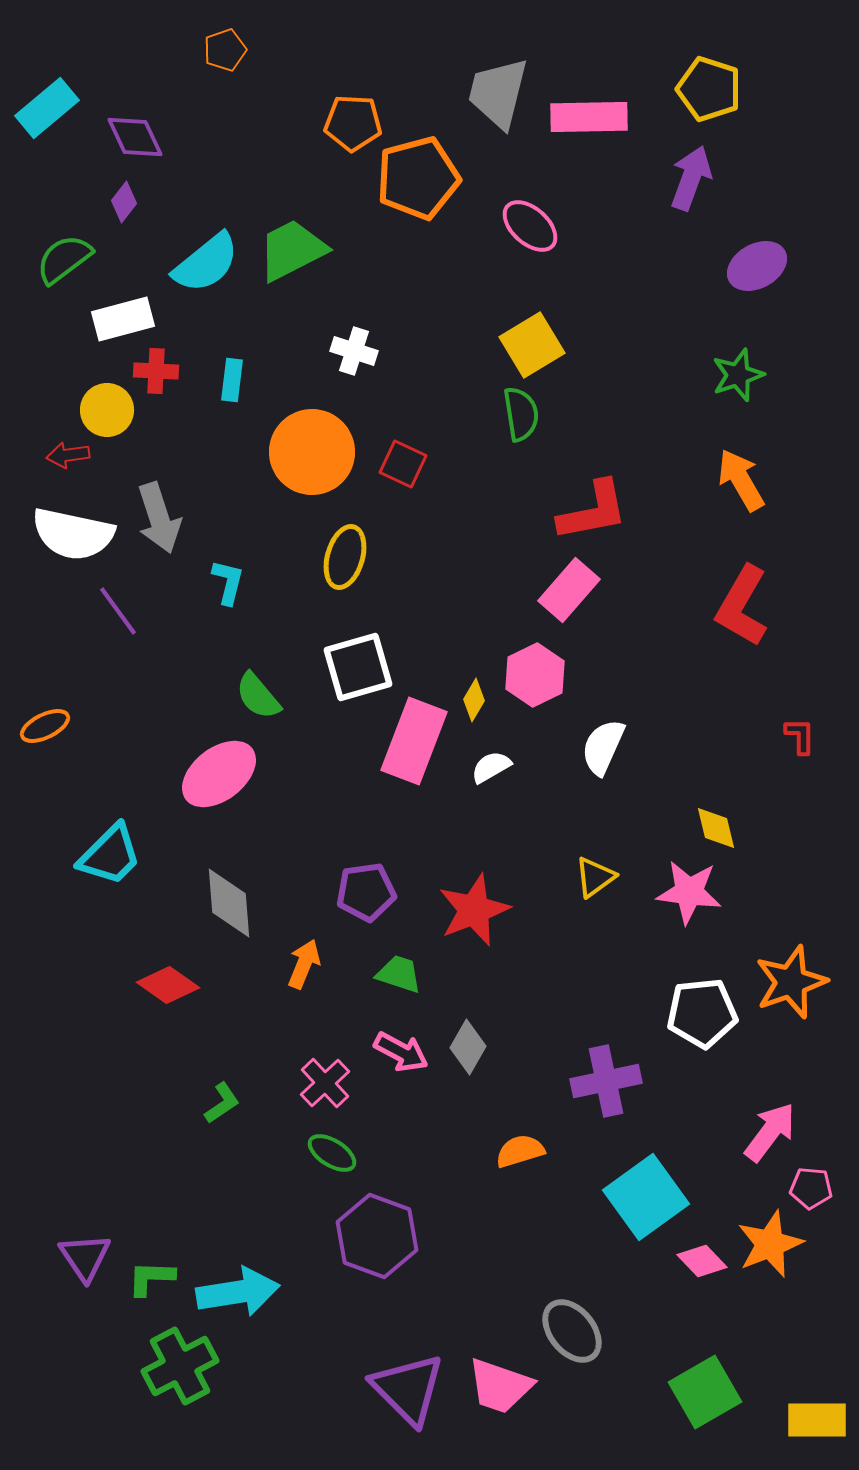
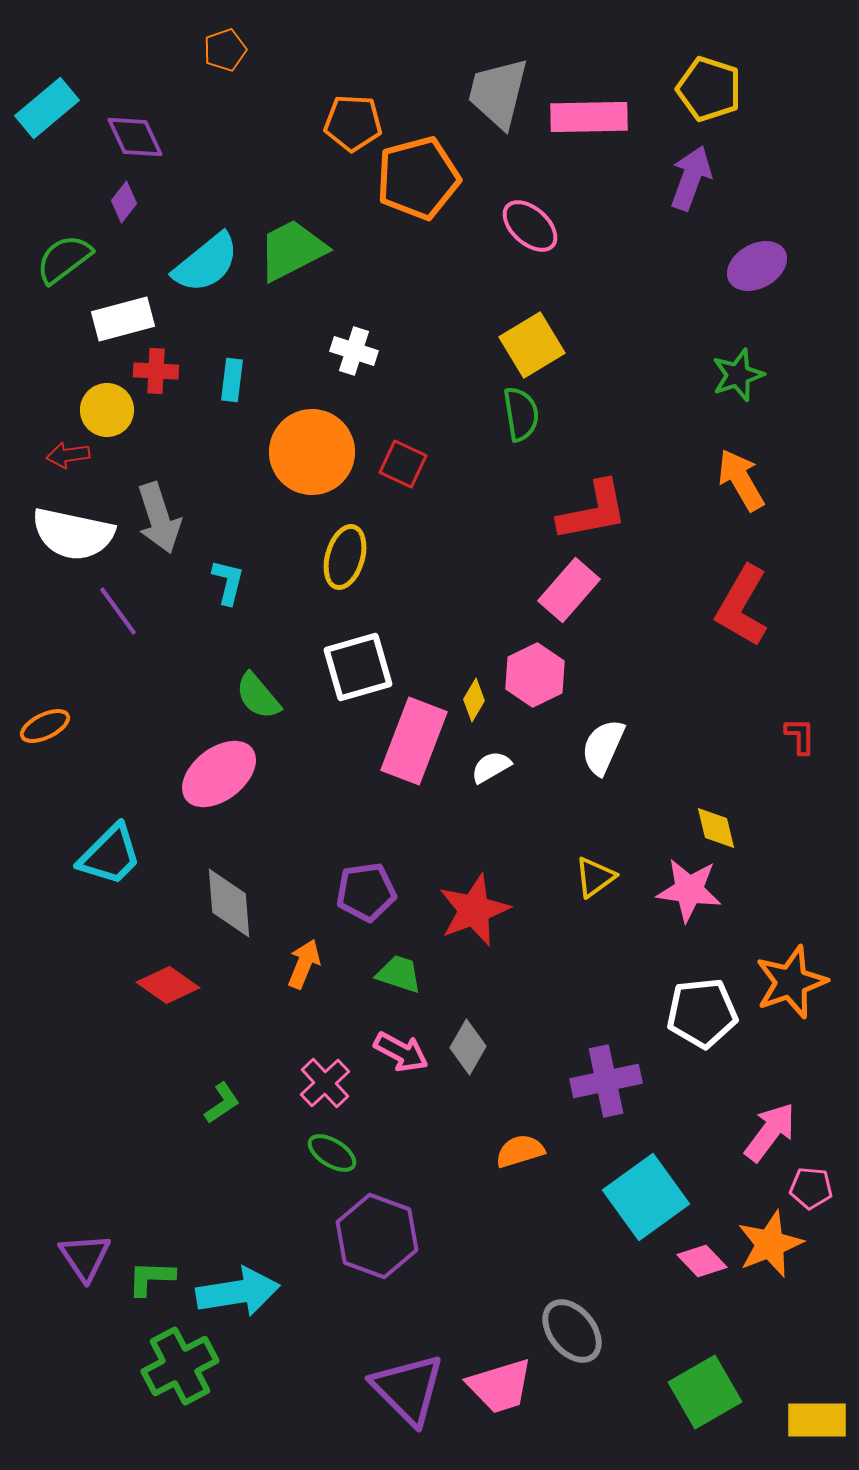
pink star at (689, 892): moved 2 px up
pink trapezoid at (500, 1386): rotated 36 degrees counterclockwise
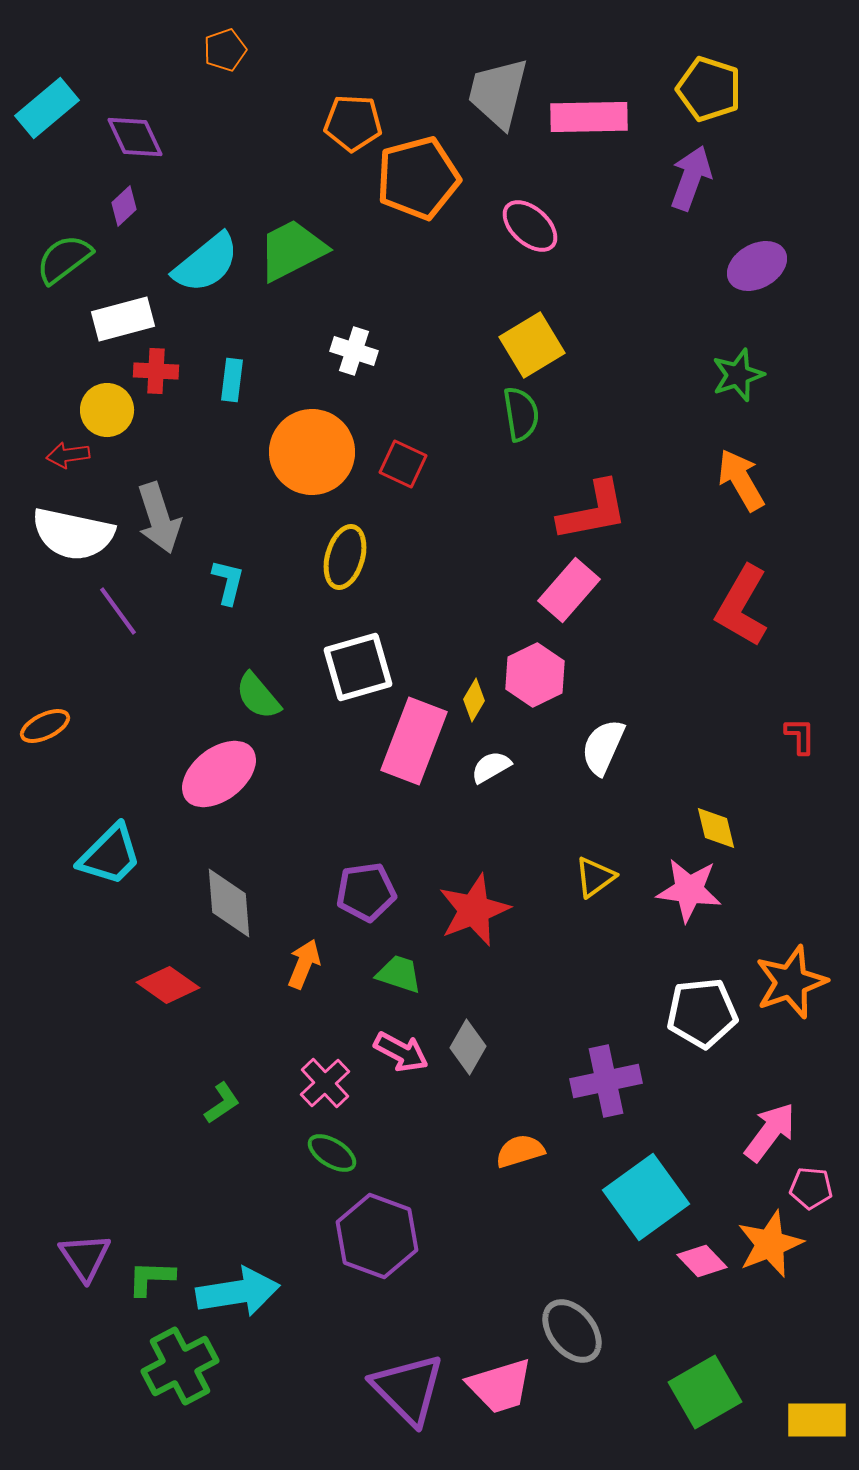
purple diamond at (124, 202): moved 4 px down; rotated 9 degrees clockwise
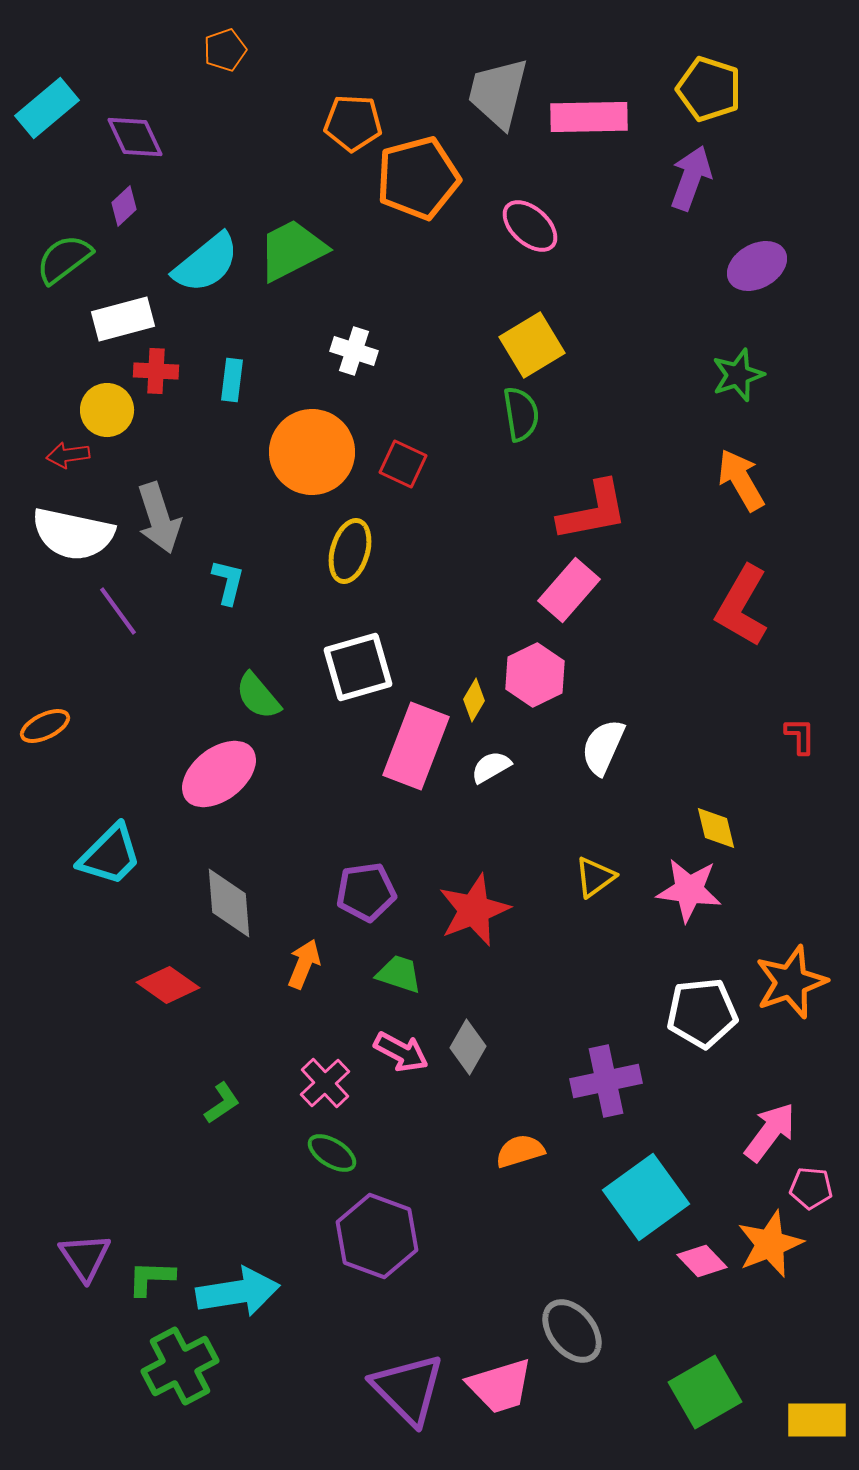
yellow ellipse at (345, 557): moved 5 px right, 6 px up
pink rectangle at (414, 741): moved 2 px right, 5 px down
